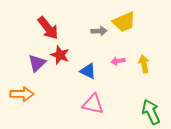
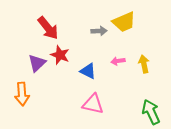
orange arrow: rotated 85 degrees clockwise
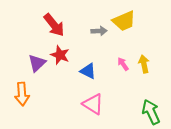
yellow trapezoid: moved 1 px up
red arrow: moved 6 px right, 3 px up
pink arrow: moved 5 px right, 3 px down; rotated 64 degrees clockwise
pink triangle: rotated 20 degrees clockwise
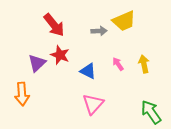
pink arrow: moved 5 px left
pink triangle: rotated 40 degrees clockwise
green arrow: rotated 10 degrees counterclockwise
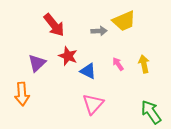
red star: moved 8 px right, 1 px down
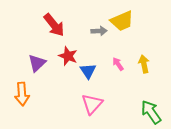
yellow trapezoid: moved 2 px left
blue triangle: rotated 30 degrees clockwise
pink triangle: moved 1 px left
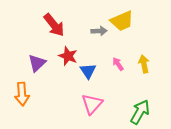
green arrow: moved 11 px left; rotated 65 degrees clockwise
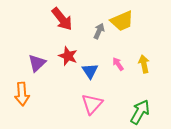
red arrow: moved 8 px right, 6 px up
gray arrow: rotated 63 degrees counterclockwise
blue triangle: moved 2 px right
